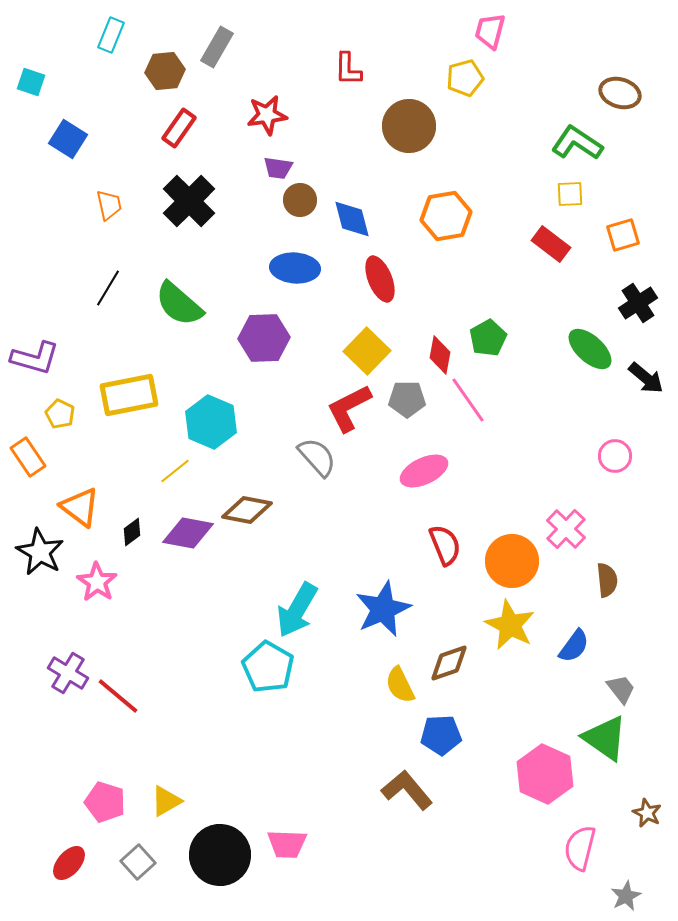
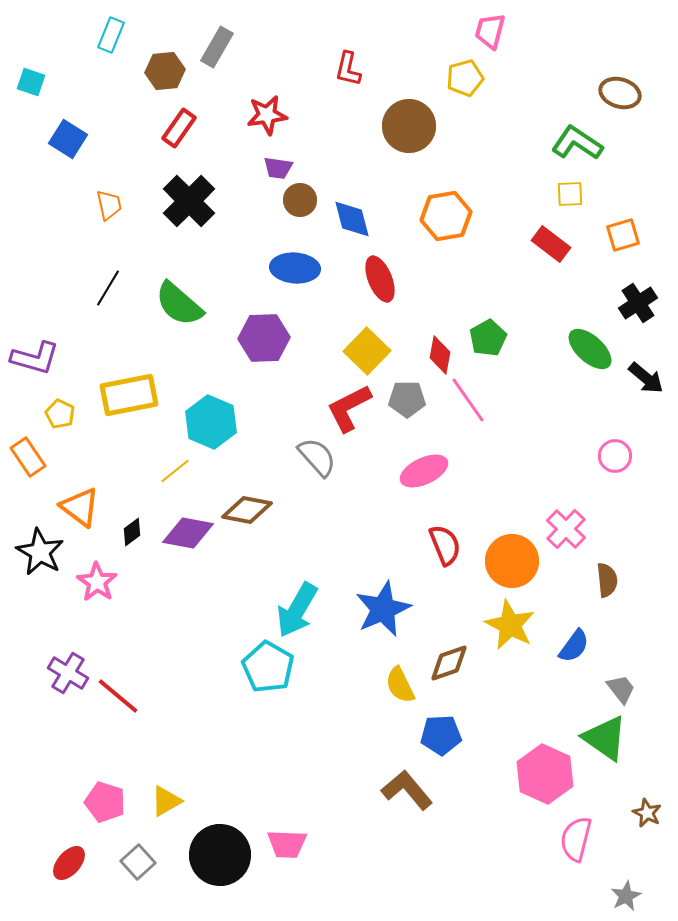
red L-shape at (348, 69): rotated 12 degrees clockwise
pink semicircle at (580, 848): moved 4 px left, 9 px up
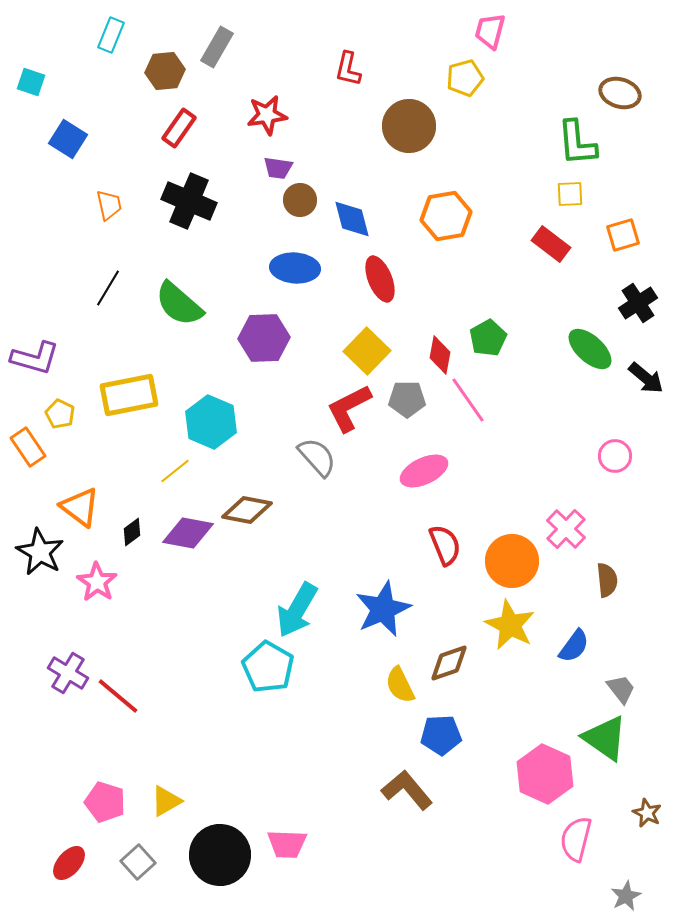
green L-shape at (577, 143): rotated 129 degrees counterclockwise
black cross at (189, 201): rotated 22 degrees counterclockwise
orange rectangle at (28, 457): moved 10 px up
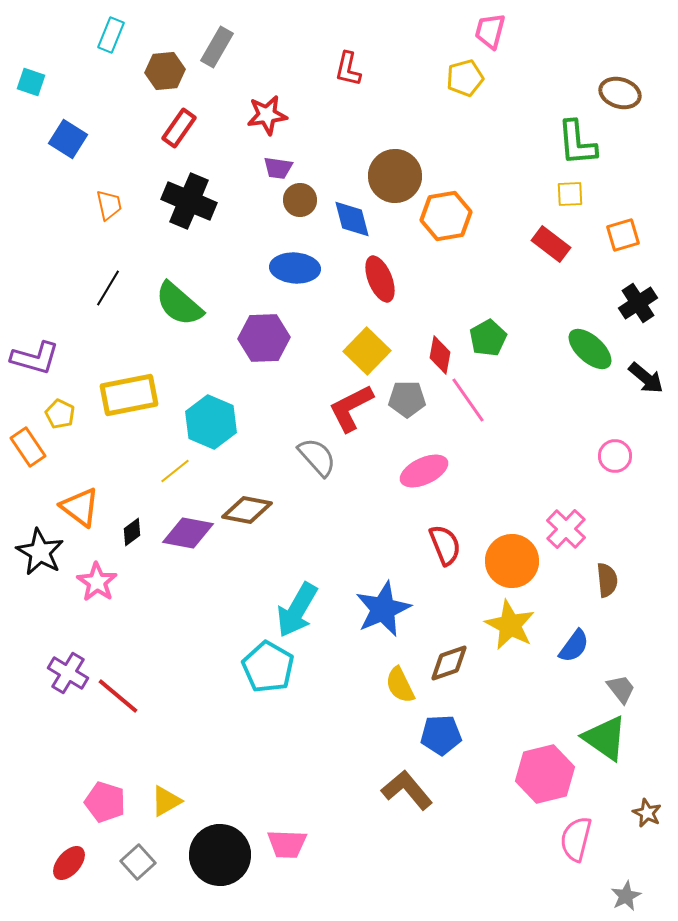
brown circle at (409, 126): moved 14 px left, 50 px down
red L-shape at (349, 408): moved 2 px right
pink hexagon at (545, 774): rotated 22 degrees clockwise
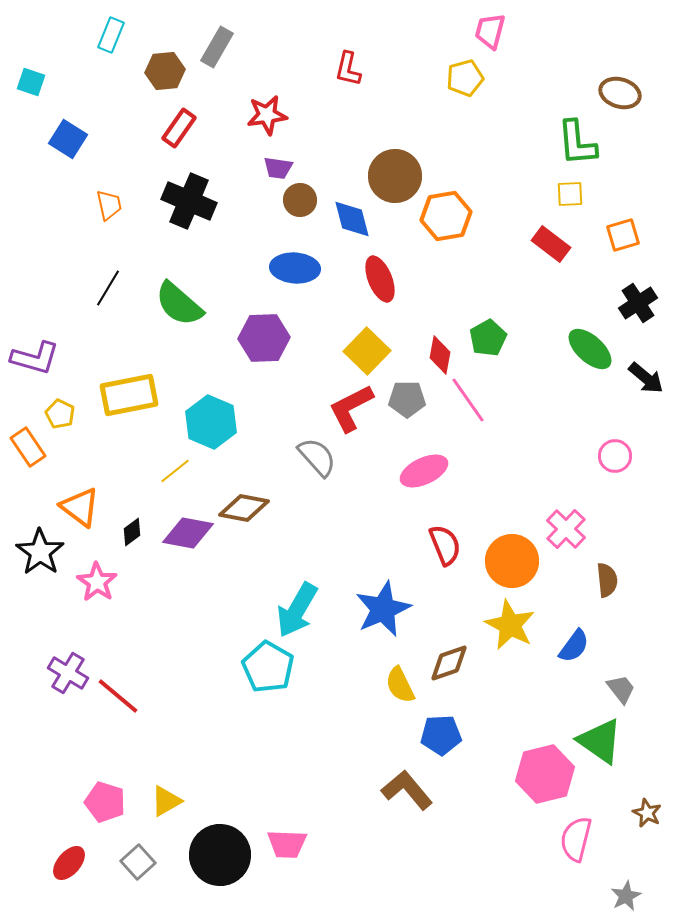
brown diamond at (247, 510): moved 3 px left, 2 px up
black star at (40, 552): rotated 6 degrees clockwise
green triangle at (605, 738): moved 5 px left, 3 px down
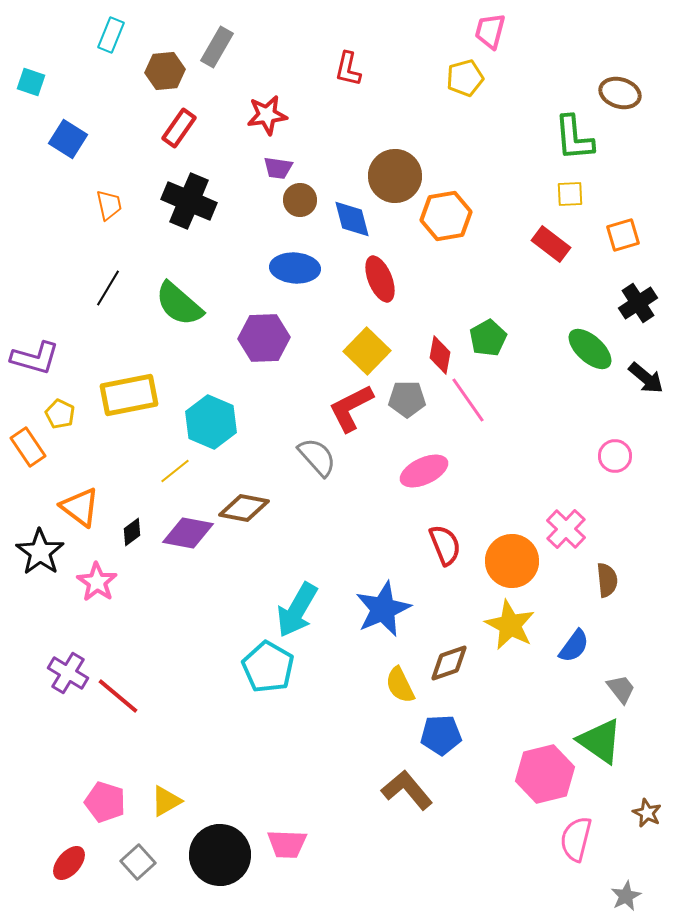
green L-shape at (577, 143): moved 3 px left, 5 px up
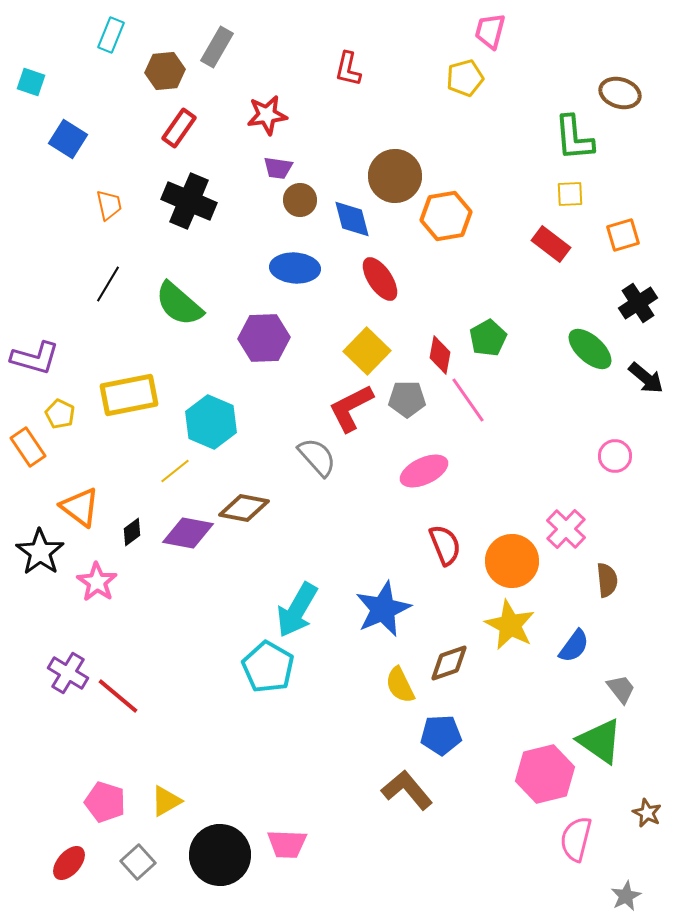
red ellipse at (380, 279): rotated 12 degrees counterclockwise
black line at (108, 288): moved 4 px up
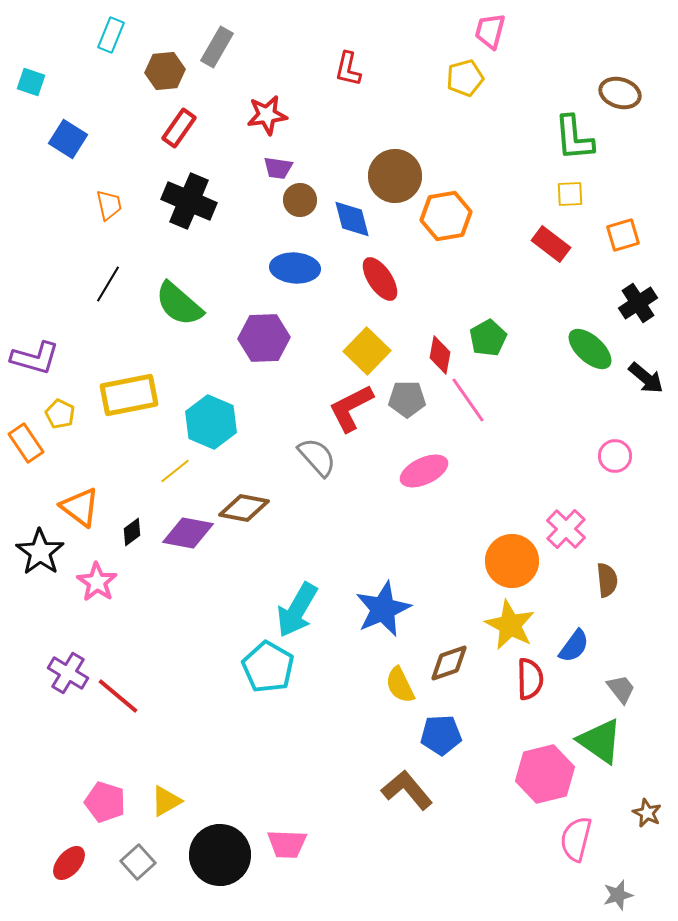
orange rectangle at (28, 447): moved 2 px left, 4 px up
red semicircle at (445, 545): moved 85 px right, 134 px down; rotated 21 degrees clockwise
gray star at (626, 896): moved 8 px left, 1 px up; rotated 12 degrees clockwise
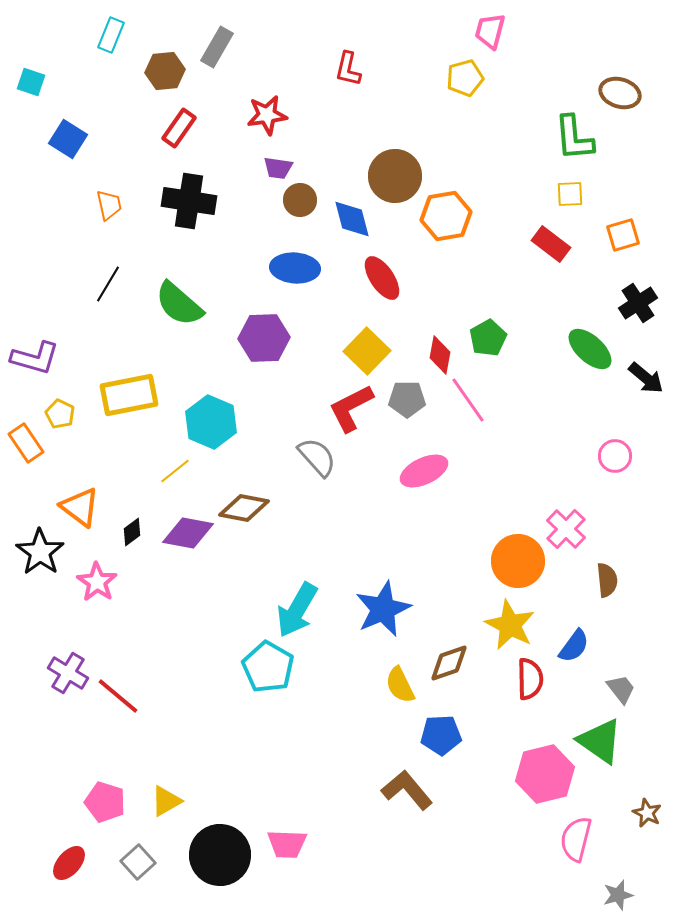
black cross at (189, 201): rotated 14 degrees counterclockwise
red ellipse at (380, 279): moved 2 px right, 1 px up
orange circle at (512, 561): moved 6 px right
